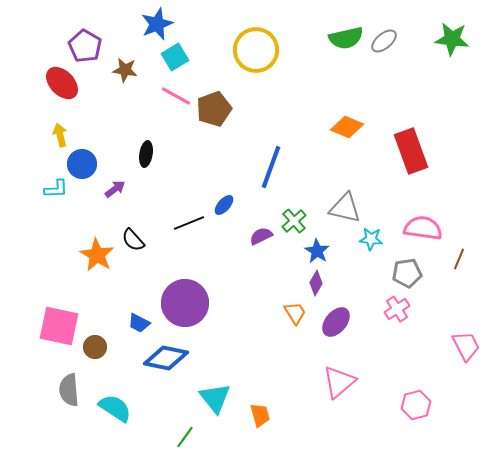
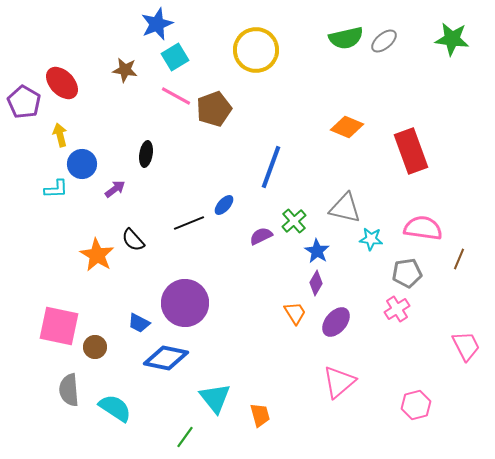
purple pentagon at (85, 46): moved 61 px left, 56 px down
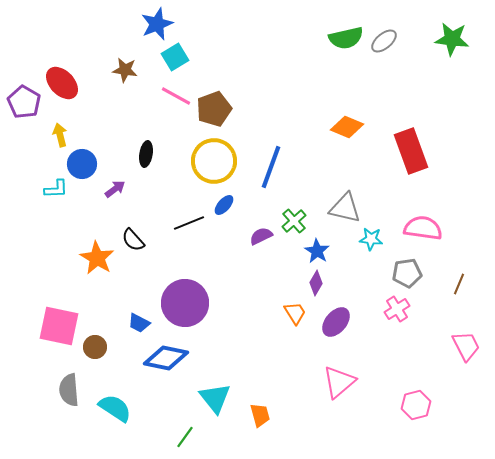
yellow circle at (256, 50): moved 42 px left, 111 px down
orange star at (97, 255): moved 3 px down
brown line at (459, 259): moved 25 px down
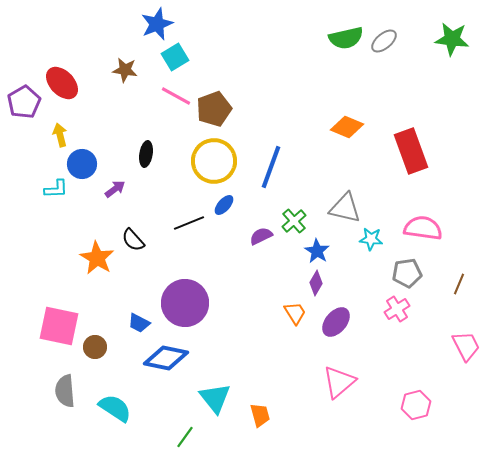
purple pentagon at (24, 102): rotated 12 degrees clockwise
gray semicircle at (69, 390): moved 4 px left, 1 px down
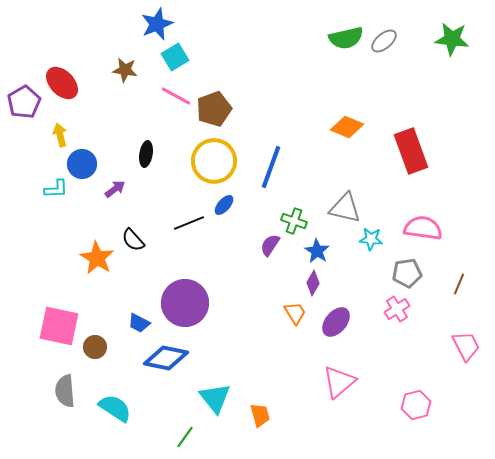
green cross at (294, 221): rotated 30 degrees counterclockwise
purple semicircle at (261, 236): moved 9 px right, 9 px down; rotated 30 degrees counterclockwise
purple diamond at (316, 283): moved 3 px left
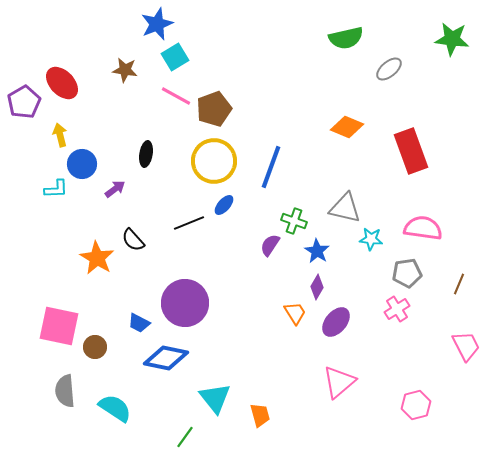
gray ellipse at (384, 41): moved 5 px right, 28 px down
purple diamond at (313, 283): moved 4 px right, 4 px down
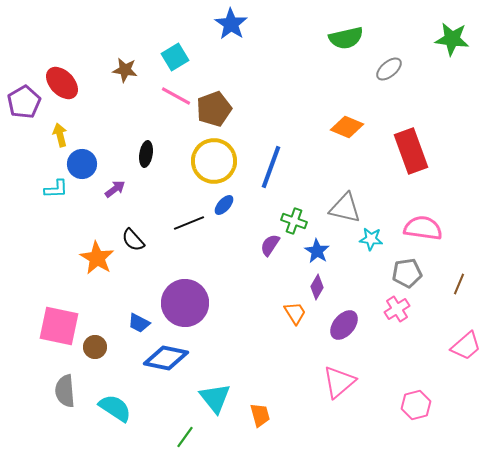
blue star at (157, 24): moved 74 px right; rotated 16 degrees counterclockwise
purple ellipse at (336, 322): moved 8 px right, 3 px down
pink trapezoid at (466, 346): rotated 76 degrees clockwise
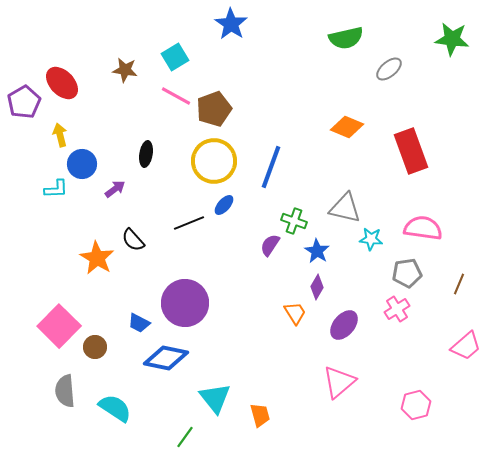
pink square at (59, 326): rotated 33 degrees clockwise
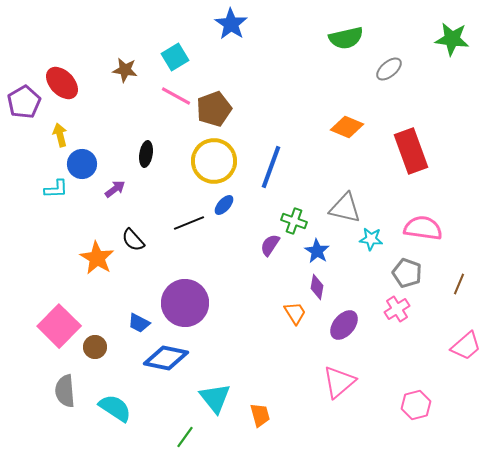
gray pentagon at (407, 273): rotated 28 degrees clockwise
purple diamond at (317, 287): rotated 20 degrees counterclockwise
